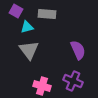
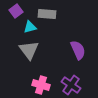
purple square: rotated 24 degrees clockwise
cyan triangle: moved 3 px right
purple cross: moved 2 px left, 4 px down; rotated 12 degrees clockwise
pink cross: moved 1 px left, 1 px up
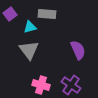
purple square: moved 6 px left, 3 px down
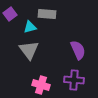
purple cross: moved 3 px right, 5 px up; rotated 30 degrees counterclockwise
